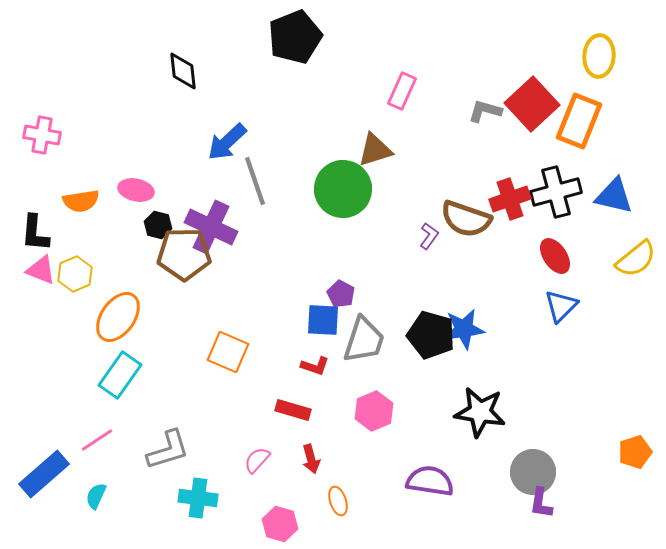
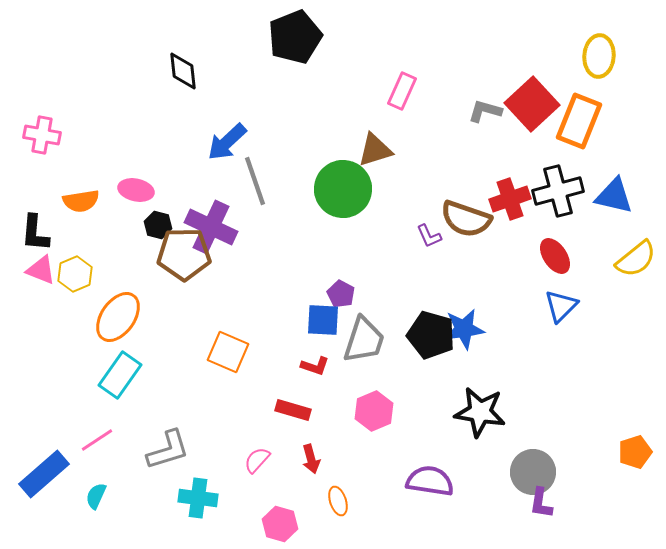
black cross at (556, 192): moved 2 px right, 1 px up
purple L-shape at (429, 236): rotated 120 degrees clockwise
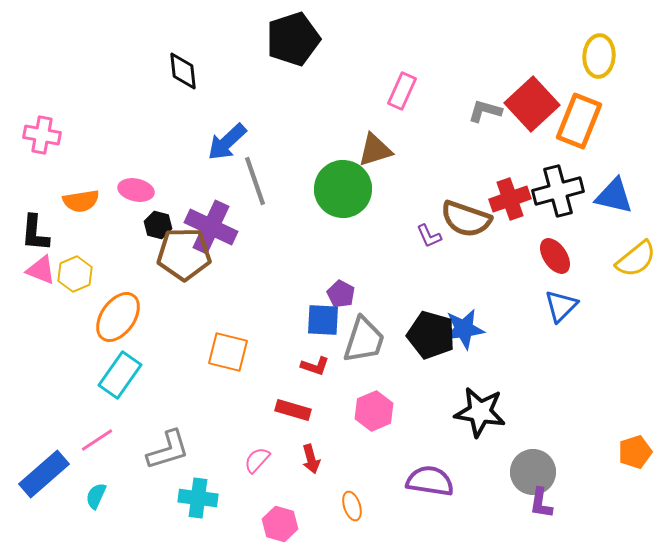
black pentagon at (295, 37): moved 2 px left, 2 px down; rotated 4 degrees clockwise
orange square at (228, 352): rotated 9 degrees counterclockwise
orange ellipse at (338, 501): moved 14 px right, 5 px down
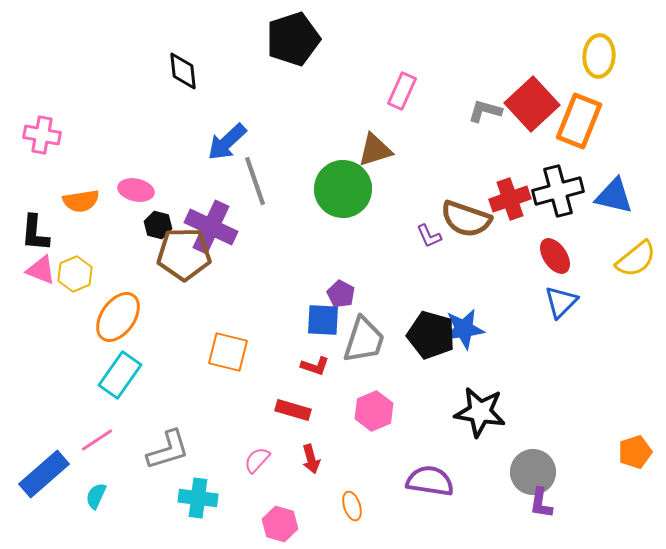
blue triangle at (561, 306): moved 4 px up
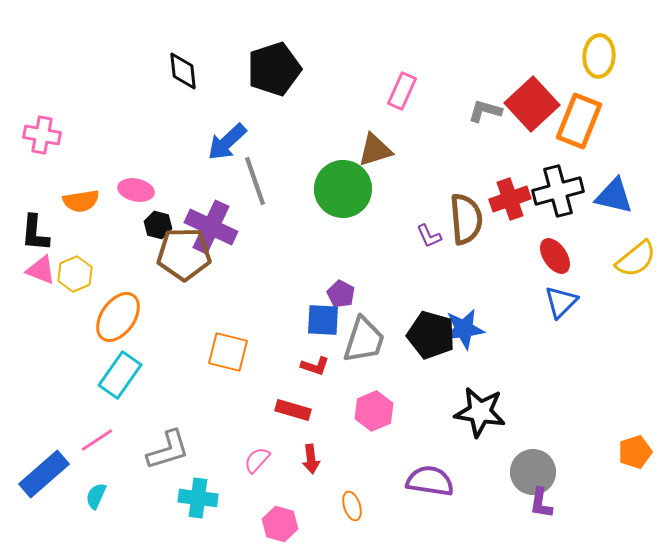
black pentagon at (293, 39): moved 19 px left, 30 px down
brown semicircle at (466, 219): rotated 114 degrees counterclockwise
red arrow at (311, 459): rotated 8 degrees clockwise
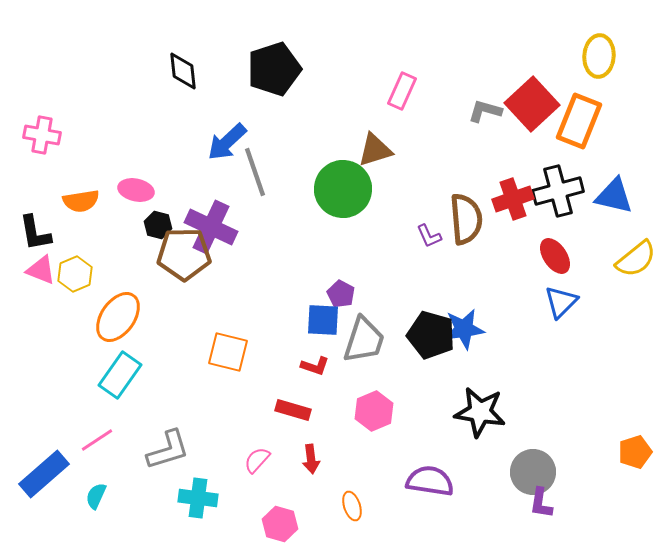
gray line at (255, 181): moved 9 px up
red cross at (510, 199): moved 3 px right
black L-shape at (35, 233): rotated 15 degrees counterclockwise
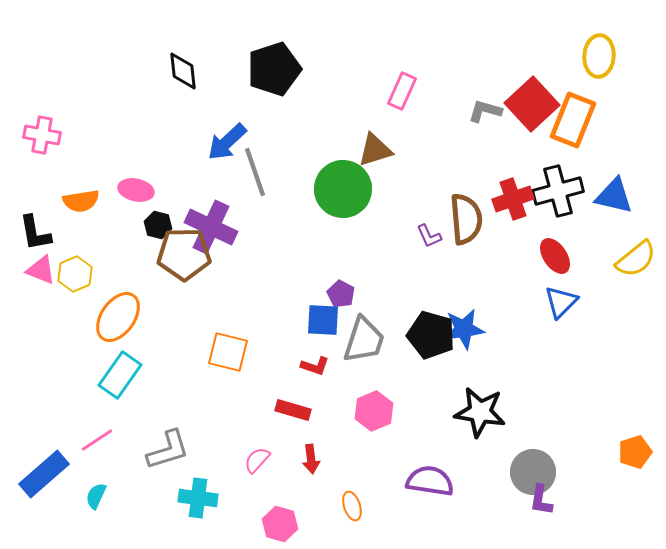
orange rectangle at (579, 121): moved 6 px left, 1 px up
purple L-shape at (541, 503): moved 3 px up
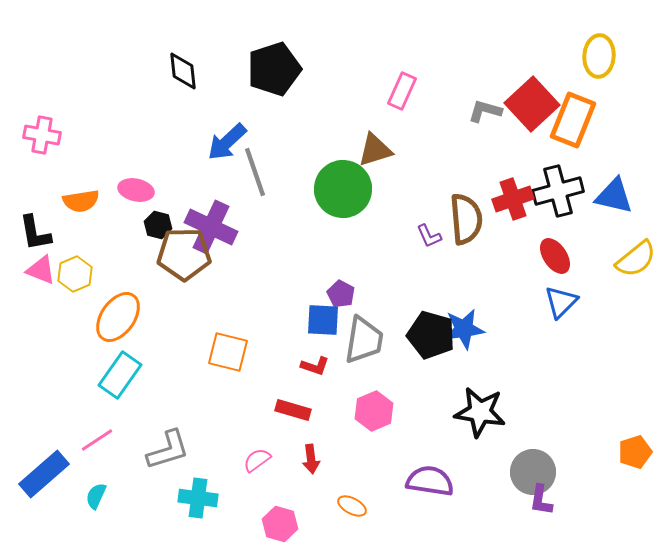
gray trapezoid at (364, 340): rotated 9 degrees counterclockwise
pink semicircle at (257, 460): rotated 12 degrees clockwise
orange ellipse at (352, 506): rotated 44 degrees counterclockwise
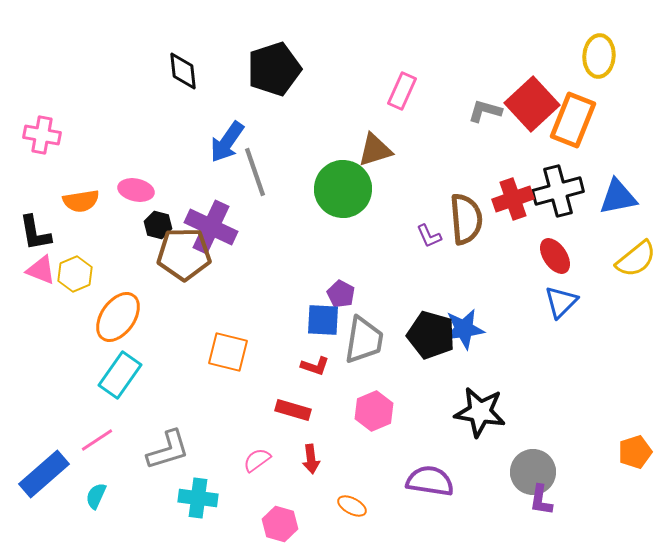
blue arrow at (227, 142): rotated 12 degrees counterclockwise
blue triangle at (614, 196): moved 4 px right, 1 px down; rotated 24 degrees counterclockwise
